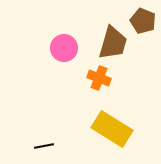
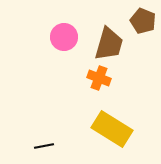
brown trapezoid: moved 4 px left, 1 px down
pink circle: moved 11 px up
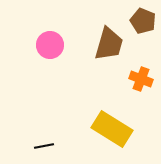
pink circle: moved 14 px left, 8 px down
orange cross: moved 42 px right, 1 px down
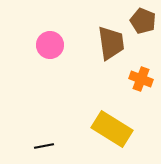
brown trapezoid: moved 2 px right, 1 px up; rotated 24 degrees counterclockwise
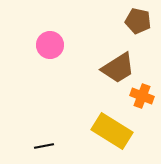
brown pentagon: moved 5 px left; rotated 10 degrees counterclockwise
brown trapezoid: moved 7 px right, 25 px down; rotated 66 degrees clockwise
orange cross: moved 1 px right, 17 px down
yellow rectangle: moved 2 px down
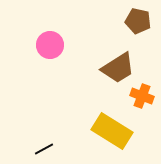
black line: moved 3 px down; rotated 18 degrees counterclockwise
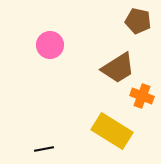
black line: rotated 18 degrees clockwise
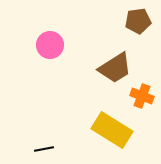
brown pentagon: rotated 20 degrees counterclockwise
brown trapezoid: moved 3 px left
yellow rectangle: moved 1 px up
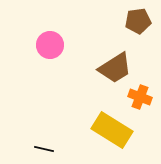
orange cross: moved 2 px left, 1 px down
black line: rotated 24 degrees clockwise
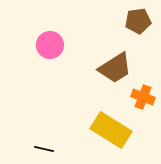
orange cross: moved 3 px right
yellow rectangle: moved 1 px left
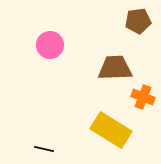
brown trapezoid: rotated 150 degrees counterclockwise
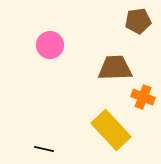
yellow rectangle: rotated 15 degrees clockwise
